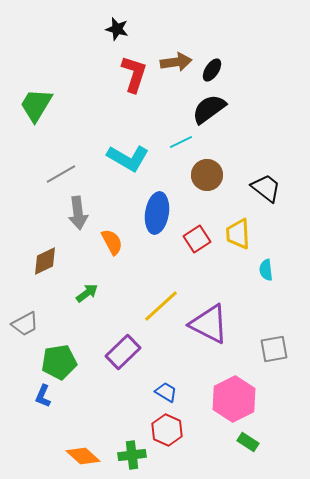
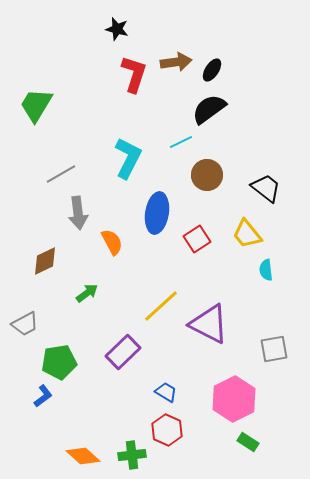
cyan L-shape: rotated 93 degrees counterclockwise
yellow trapezoid: moved 9 px right; rotated 36 degrees counterclockwise
blue L-shape: rotated 150 degrees counterclockwise
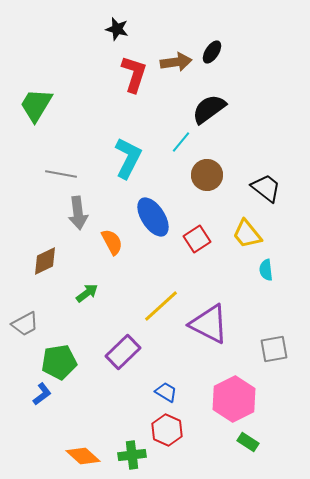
black ellipse: moved 18 px up
cyan line: rotated 25 degrees counterclockwise
gray line: rotated 40 degrees clockwise
blue ellipse: moved 4 px left, 4 px down; rotated 42 degrees counterclockwise
blue L-shape: moved 1 px left, 2 px up
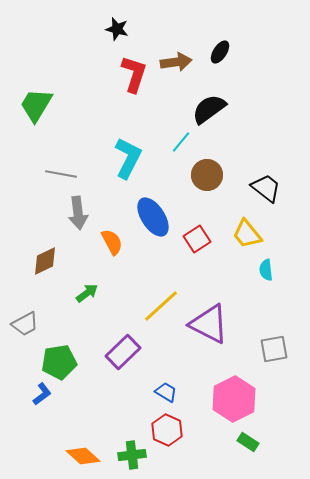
black ellipse: moved 8 px right
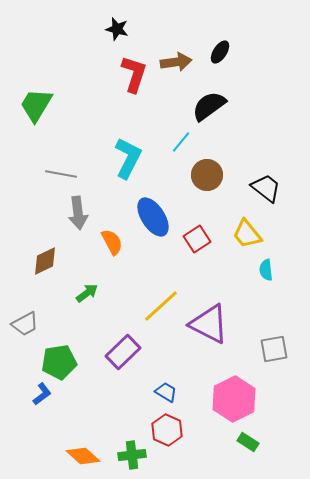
black semicircle: moved 3 px up
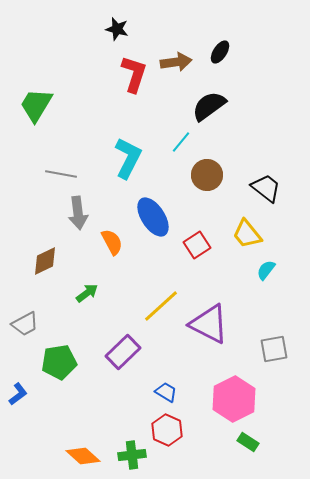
red square: moved 6 px down
cyan semicircle: rotated 45 degrees clockwise
blue L-shape: moved 24 px left
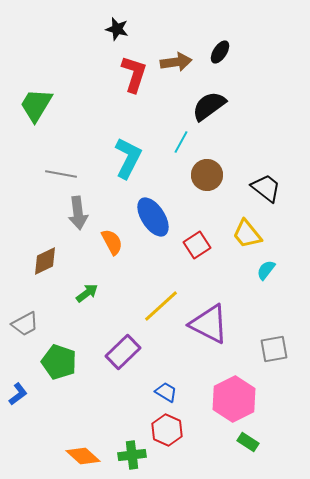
cyan line: rotated 10 degrees counterclockwise
green pentagon: rotated 28 degrees clockwise
